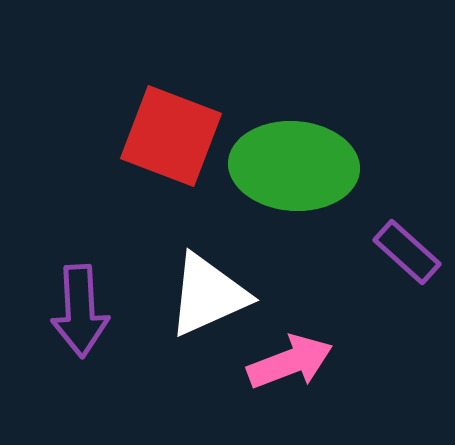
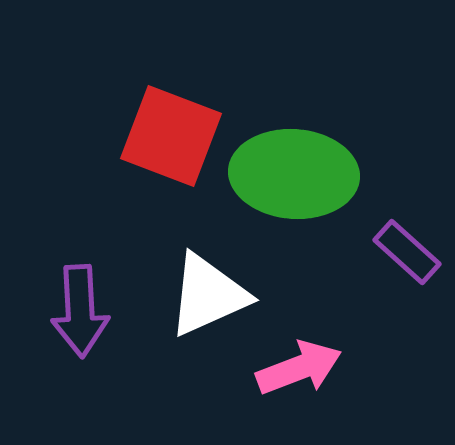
green ellipse: moved 8 px down
pink arrow: moved 9 px right, 6 px down
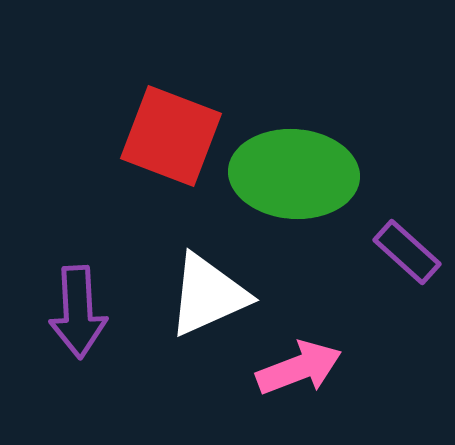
purple arrow: moved 2 px left, 1 px down
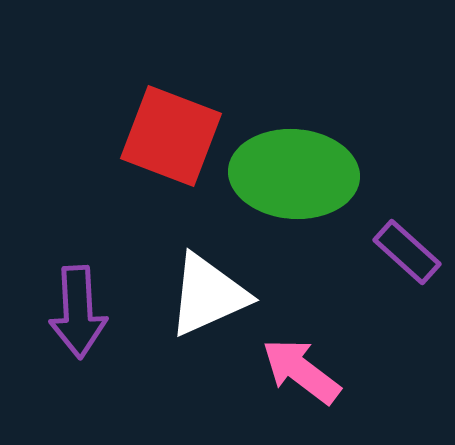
pink arrow: moved 2 px right, 3 px down; rotated 122 degrees counterclockwise
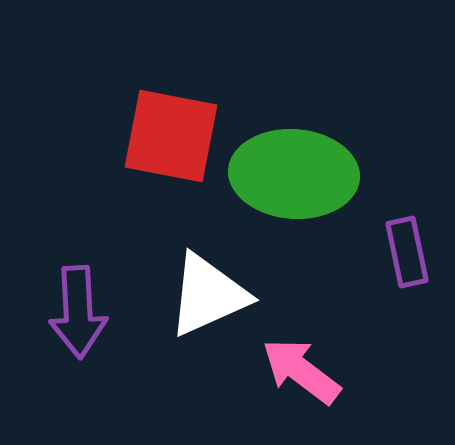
red square: rotated 10 degrees counterclockwise
purple rectangle: rotated 36 degrees clockwise
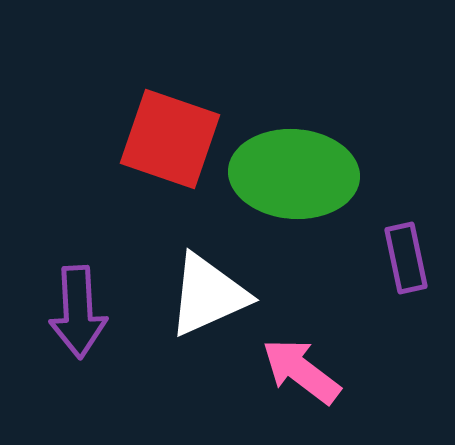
red square: moved 1 px left, 3 px down; rotated 8 degrees clockwise
purple rectangle: moved 1 px left, 6 px down
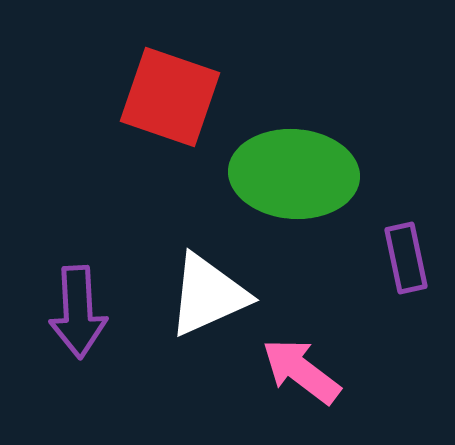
red square: moved 42 px up
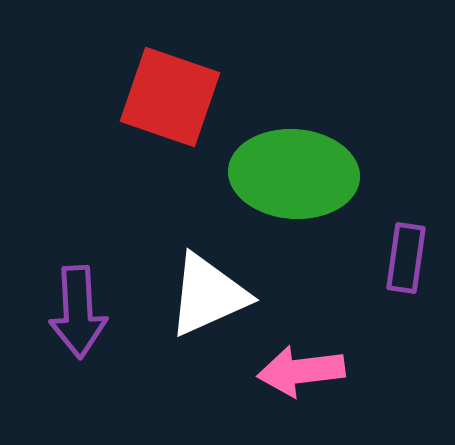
purple rectangle: rotated 20 degrees clockwise
pink arrow: rotated 44 degrees counterclockwise
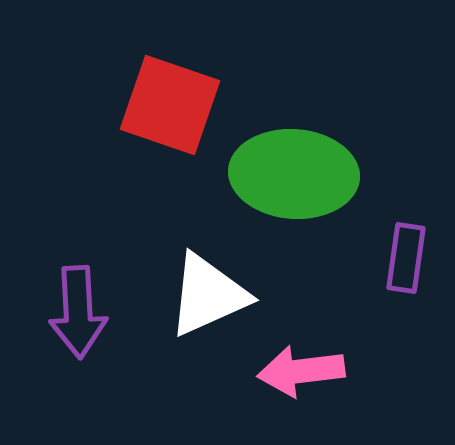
red square: moved 8 px down
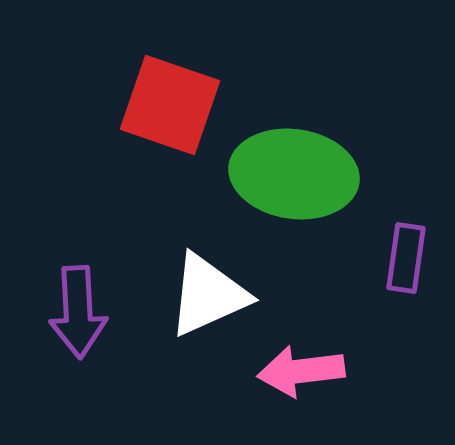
green ellipse: rotated 4 degrees clockwise
